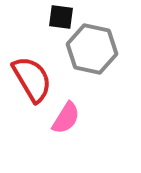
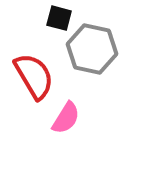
black square: moved 2 px left, 1 px down; rotated 8 degrees clockwise
red semicircle: moved 2 px right, 3 px up
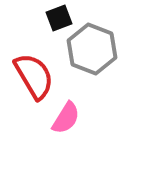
black square: rotated 36 degrees counterclockwise
gray hexagon: rotated 9 degrees clockwise
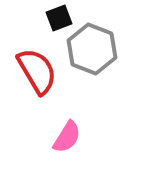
red semicircle: moved 3 px right, 5 px up
pink semicircle: moved 1 px right, 19 px down
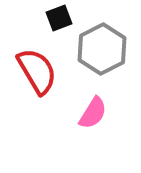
gray hexagon: moved 10 px right; rotated 12 degrees clockwise
pink semicircle: moved 26 px right, 24 px up
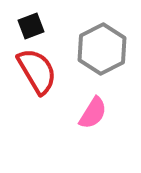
black square: moved 28 px left, 8 px down
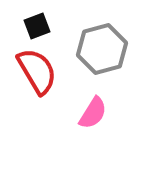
black square: moved 6 px right
gray hexagon: rotated 12 degrees clockwise
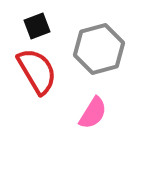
gray hexagon: moved 3 px left
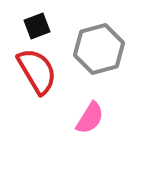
pink semicircle: moved 3 px left, 5 px down
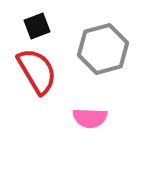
gray hexagon: moved 4 px right
pink semicircle: rotated 60 degrees clockwise
